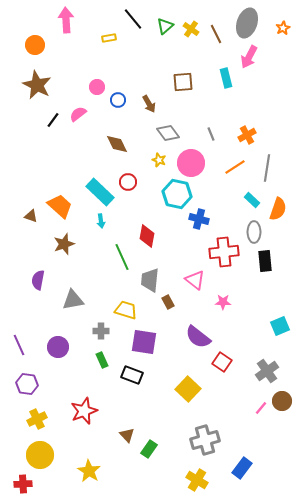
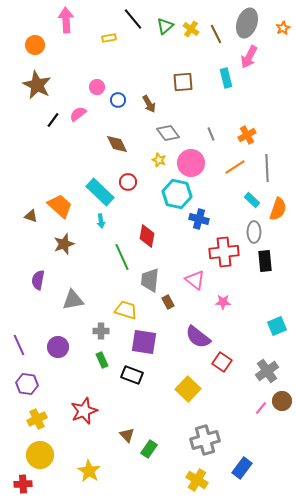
gray line at (267, 168): rotated 12 degrees counterclockwise
cyan square at (280, 326): moved 3 px left
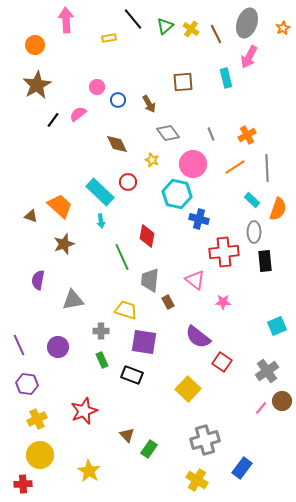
brown star at (37, 85): rotated 16 degrees clockwise
yellow star at (159, 160): moved 7 px left
pink circle at (191, 163): moved 2 px right, 1 px down
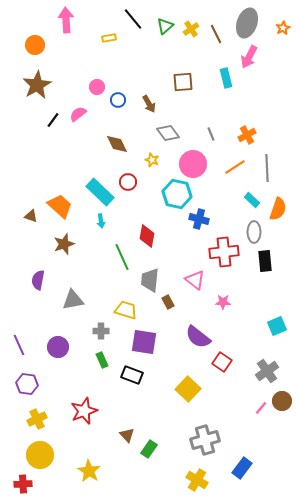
yellow cross at (191, 29): rotated 21 degrees clockwise
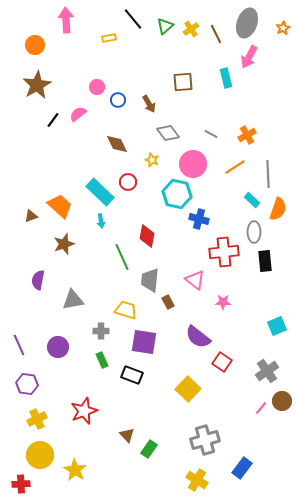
gray line at (211, 134): rotated 40 degrees counterclockwise
gray line at (267, 168): moved 1 px right, 6 px down
brown triangle at (31, 216): rotated 40 degrees counterclockwise
yellow star at (89, 471): moved 14 px left, 1 px up
red cross at (23, 484): moved 2 px left
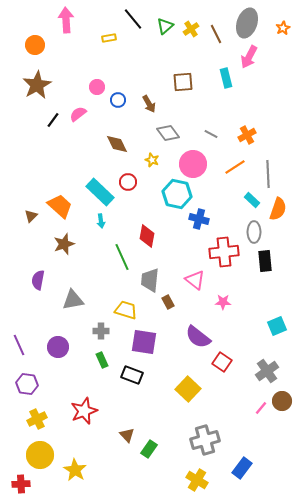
brown triangle at (31, 216): rotated 24 degrees counterclockwise
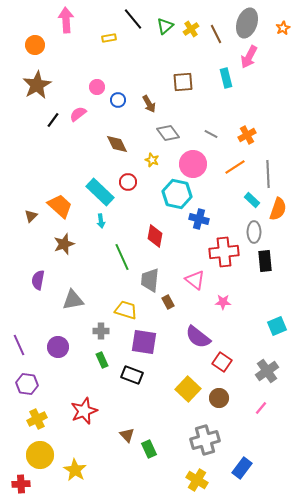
red diamond at (147, 236): moved 8 px right
brown circle at (282, 401): moved 63 px left, 3 px up
green rectangle at (149, 449): rotated 60 degrees counterclockwise
